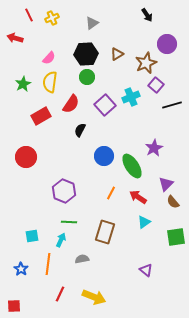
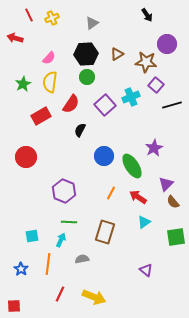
brown star at (146, 63): moved 1 px up; rotated 30 degrees clockwise
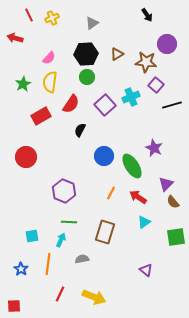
purple star at (154, 148): rotated 18 degrees counterclockwise
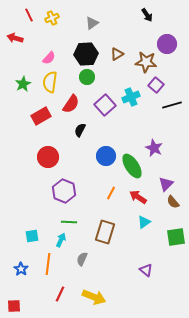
blue circle at (104, 156): moved 2 px right
red circle at (26, 157): moved 22 px right
gray semicircle at (82, 259): rotated 56 degrees counterclockwise
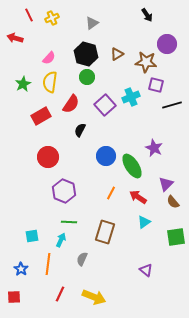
black hexagon at (86, 54): rotated 20 degrees clockwise
purple square at (156, 85): rotated 28 degrees counterclockwise
red square at (14, 306): moved 9 px up
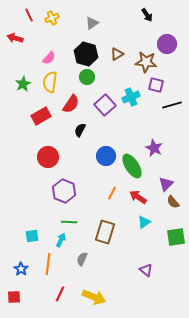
orange line at (111, 193): moved 1 px right
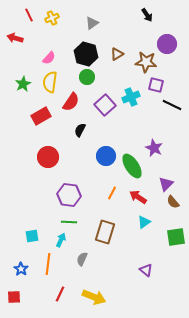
red semicircle at (71, 104): moved 2 px up
black line at (172, 105): rotated 42 degrees clockwise
purple hexagon at (64, 191): moved 5 px right, 4 px down; rotated 15 degrees counterclockwise
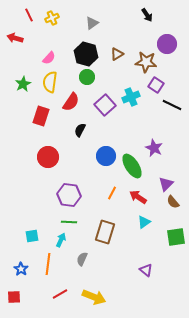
purple square at (156, 85): rotated 21 degrees clockwise
red rectangle at (41, 116): rotated 42 degrees counterclockwise
red line at (60, 294): rotated 35 degrees clockwise
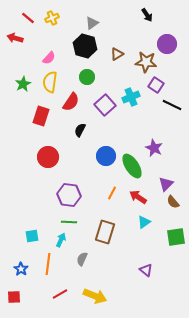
red line at (29, 15): moved 1 px left, 3 px down; rotated 24 degrees counterclockwise
black hexagon at (86, 54): moved 1 px left, 8 px up
yellow arrow at (94, 297): moved 1 px right, 1 px up
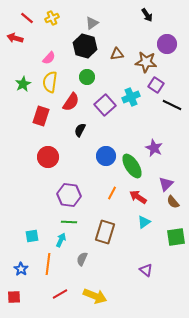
red line at (28, 18): moved 1 px left
brown triangle at (117, 54): rotated 24 degrees clockwise
